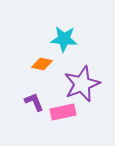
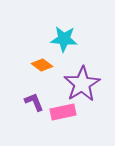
orange diamond: moved 1 px down; rotated 25 degrees clockwise
purple star: rotated 9 degrees counterclockwise
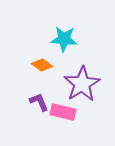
purple L-shape: moved 5 px right
pink rectangle: rotated 25 degrees clockwise
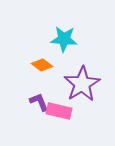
pink rectangle: moved 4 px left, 1 px up
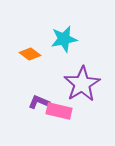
cyan star: rotated 16 degrees counterclockwise
orange diamond: moved 12 px left, 11 px up
purple L-shape: rotated 45 degrees counterclockwise
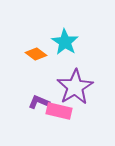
cyan star: moved 1 px right, 3 px down; rotated 28 degrees counterclockwise
orange diamond: moved 6 px right
purple star: moved 7 px left, 3 px down
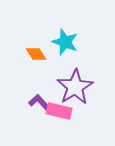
cyan star: rotated 12 degrees counterclockwise
orange diamond: rotated 20 degrees clockwise
purple L-shape: rotated 25 degrees clockwise
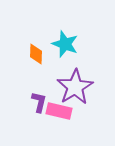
cyan star: moved 2 px down
orange diamond: rotated 35 degrees clockwise
purple L-shape: rotated 55 degrees clockwise
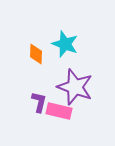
purple star: rotated 21 degrees counterclockwise
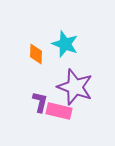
purple L-shape: moved 1 px right
